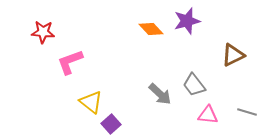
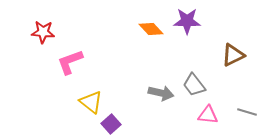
purple star: rotated 16 degrees clockwise
gray arrow: moved 1 px right, 1 px up; rotated 30 degrees counterclockwise
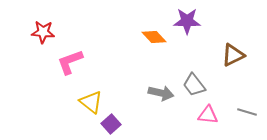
orange diamond: moved 3 px right, 8 px down
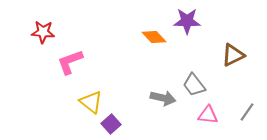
gray arrow: moved 2 px right, 5 px down
gray line: rotated 72 degrees counterclockwise
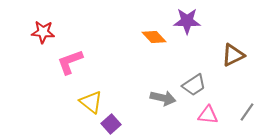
gray trapezoid: rotated 85 degrees counterclockwise
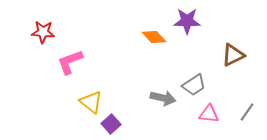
pink triangle: moved 1 px right, 1 px up
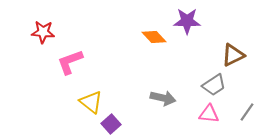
gray trapezoid: moved 20 px right
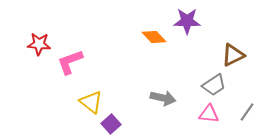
red star: moved 4 px left, 12 px down
